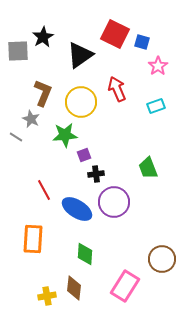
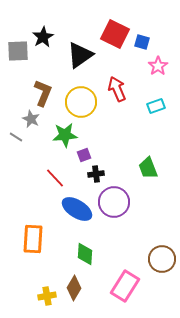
red line: moved 11 px right, 12 px up; rotated 15 degrees counterclockwise
brown diamond: rotated 25 degrees clockwise
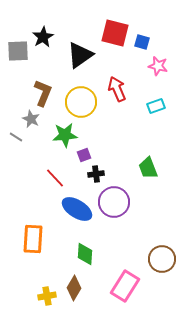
red square: moved 1 px up; rotated 12 degrees counterclockwise
pink star: rotated 24 degrees counterclockwise
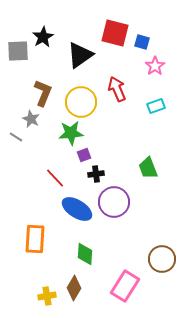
pink star: moved 3 px left; rotated 24 degrees clockwise
green star: moved 6 px right, 2 px up
orange rectangle: moved 2 px right
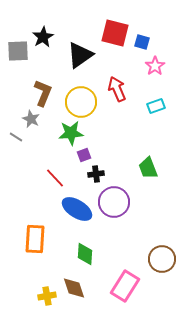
brown diamond: rotated 50 degrees counterclockwise
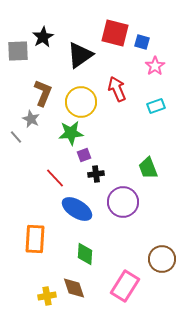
gray line: rotated 16 degrees clockwise
purple circle: moved 9 px right
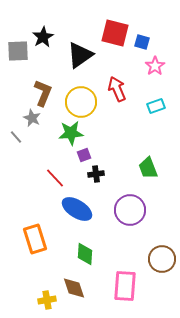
gray star: moved 1 px right, 1 px up
purple circle: moved 7 px right, 8 px down
orange rectangle: rotated 20 degrees counterclockwise
pink rectangle: rotated 28 degrees counterclockwise
yellow cross: moved 4 px down
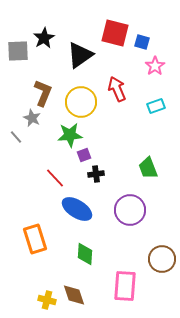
black star: moved 1 px right, 1 px down
green star: moved 1 px left, 2 px down
brown diamond: moved 7 px down
yellow cross: rotated 24 degrees clockwise
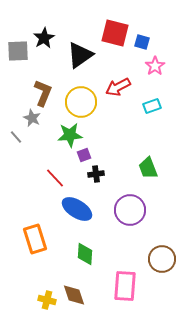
red arrow: moved 1 px right, 2 px up; rotated 95 degrees counterclockwise
cyan rectangle: moved 4 px left
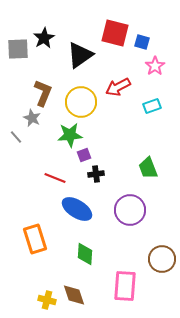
gray square: moved 2 px up
red line: rotated 25 degrees counterclockwise
